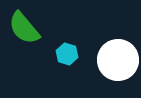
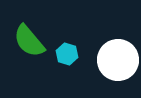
green semicircle: moved 5 px right, 13 px down
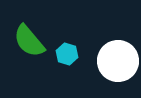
white circle: moved 1 px down
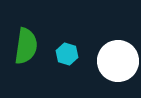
green semicircle: moved 3 px left, 5 px down; rotated 132 degrees counterclockwise
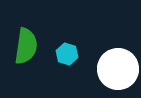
white circle: moved 8 px down
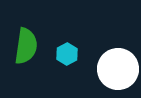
cyan hexagon: rotated 15 degrees clockwise
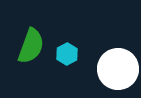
green semicircle: moved 5 px right; rotated 12 degrees clockwise
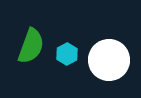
white circle: moved 9 px left, 9 px up
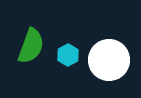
cyan hexagon: moved 1 px right, 1 px down
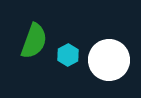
green semicircle: moved 3 px right, 5 px up
